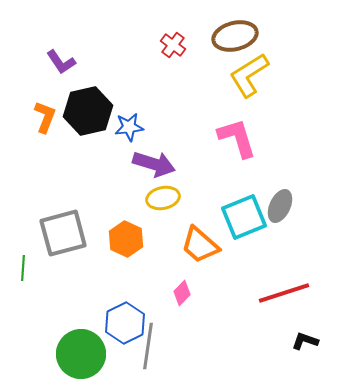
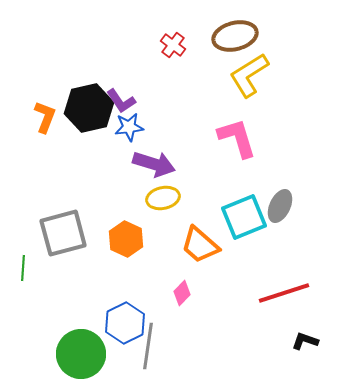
purple L-shape: moved 60 px right, 39 px down
black hexagon: moved 1 px right, 3 px up
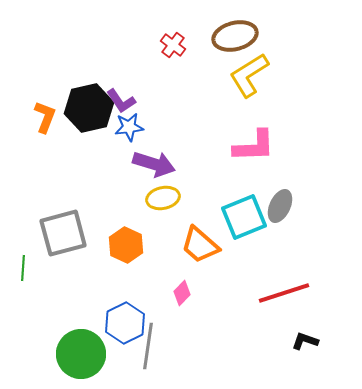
pink L-shape: moved 17 px right, 8 px down; rotated 105 degrees clockwise
orange hexagon: moved 6 px down
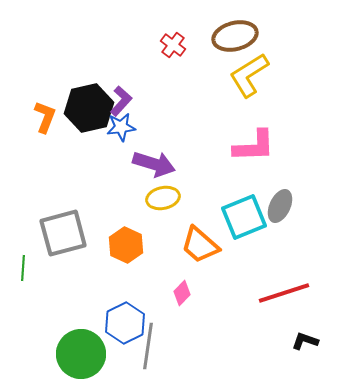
purple L-shape: rotated 104 degrees counterclockwise
blue star: moved 8 px left
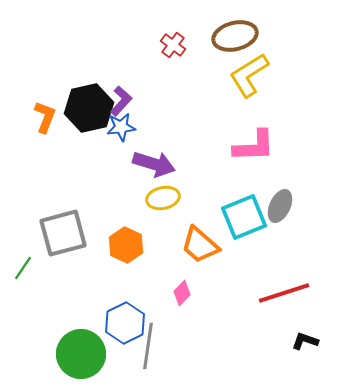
green line: rotated 30 degrees clockwise
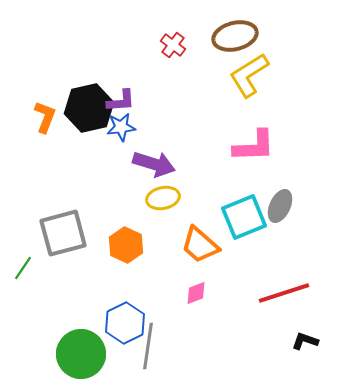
purple L-shape: rotated 44 degrees clockwise
pink diamond: moved 14 px right; rotated 25 degrees clockwise
